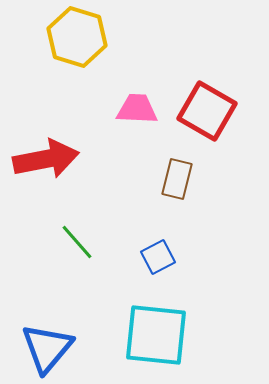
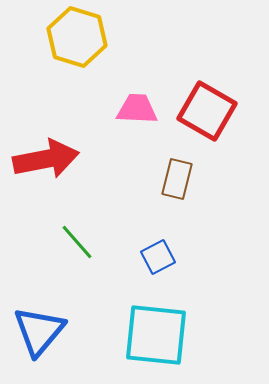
blue triangle: moved 8 px left, 17 px up
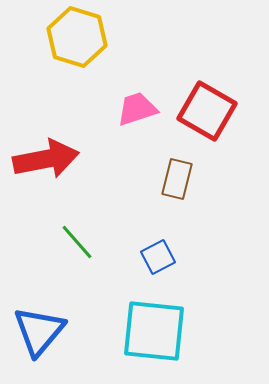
pink trapezoid: rotated 21 degrees counterclockwise
cyan square: moved 2 px left, 4 px up
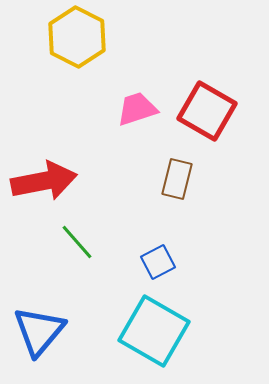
yellow hexagon: rotated 10 degrees clockwise
red arrow: moved 2 px left, 22 px down
blue square: moved 5 px down
cyan square: rotated 24 degrees clockwise
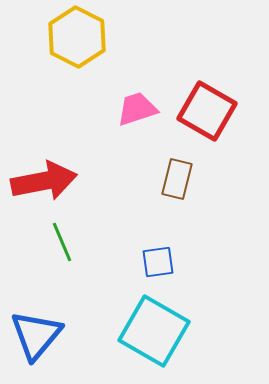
green line: moved 15 px left; rotated 18 degrees clockwise
blue square: rotated 20 degrees clockwise
blue triangle: moved 3 px left, 4 px down
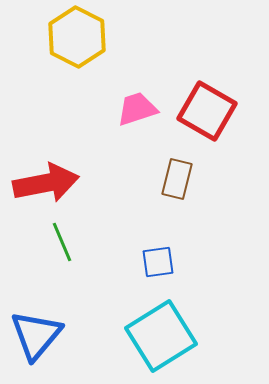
red arrow: moved 2 px right, 2 px down
cyan square: moved 7 px right, 5 px down; rotated 28 degrees clockwise
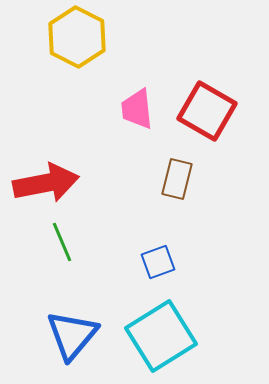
pink trapezoid: rotated 78 degrees counterclockwise
blue square: rotated 12 degrees counterclockwise
blue triangle: moved 36 px right
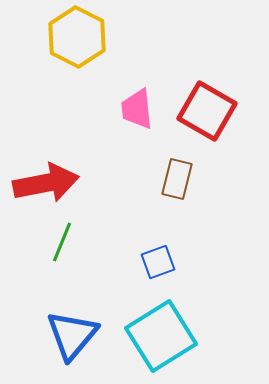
green line: rotated 45 degrees clockwise
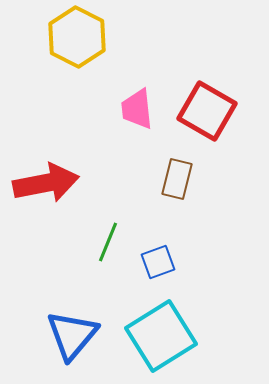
green line: moved 46 px right
